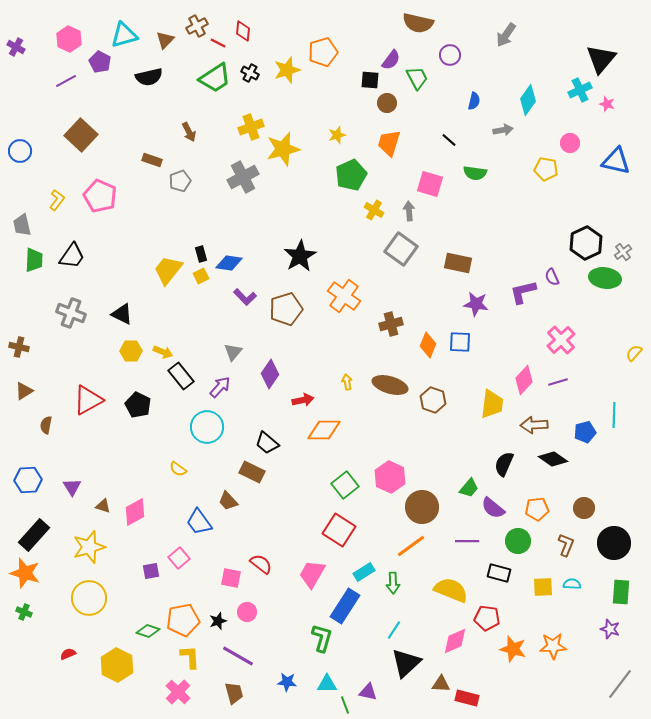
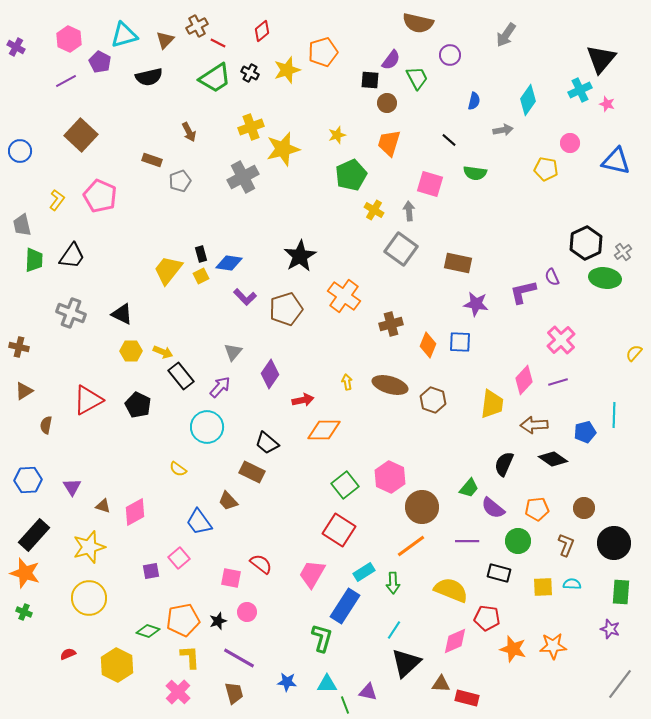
red diamond at (243, 31): moved 19 px right; rotated 45 degrees clockwise
purple line at (238, 656): moved 1 px right, 2 px down
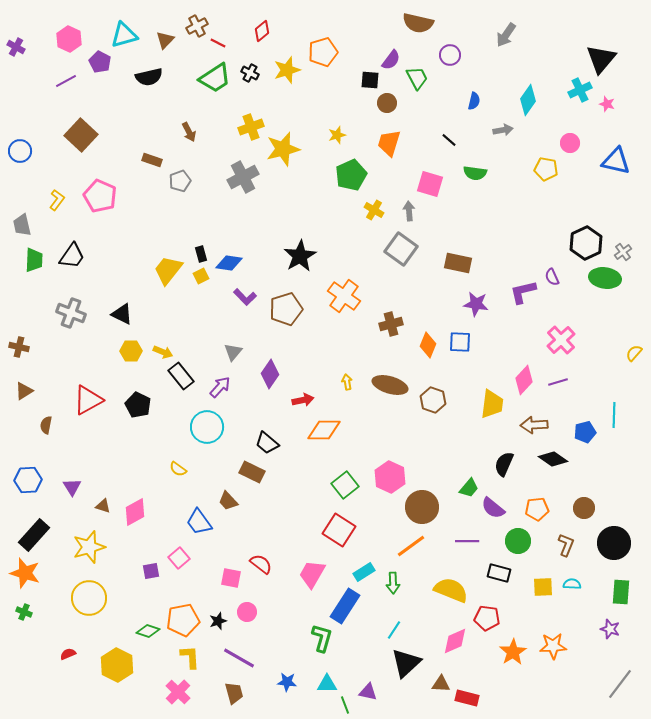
orange star at (513, 649): moved 3 px down; rotated 24 degrees clockwise
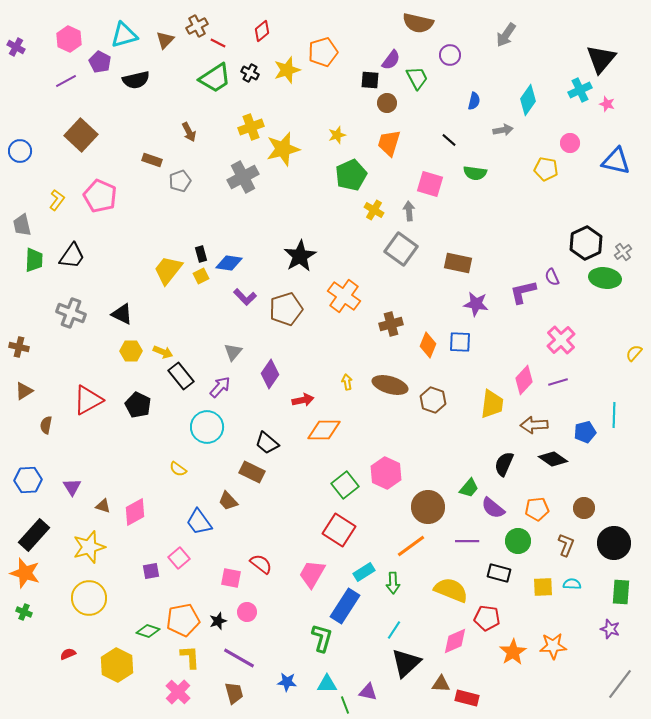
black semicircle at (149, 77): moved 13 px left, 3 px down
pink hexagon at (390, 477): moved 4 px left, 4 px up
brown circle at (422, 507): moved 6 px right
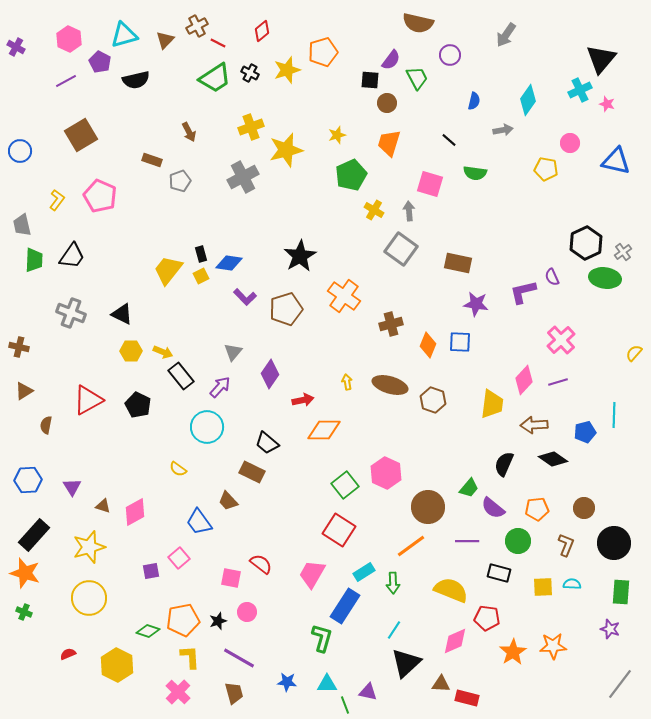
brown square at (81, 135): rotated 16 degrees clockwise
yellow star at (283, 149): moved 3 px right, 1 px down
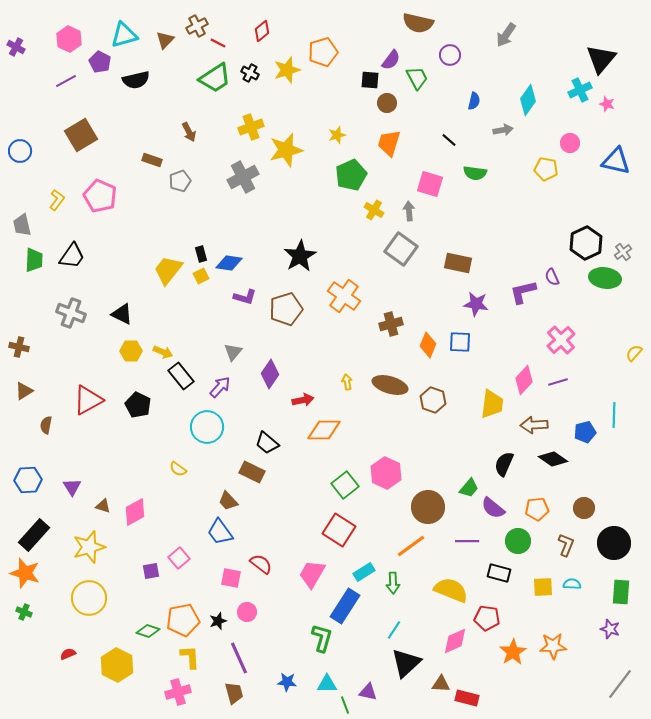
purple L-shape at (245, 297): rotated 30 degrees counterclockwise
blue trapezoid at (199, 522): moved 21 px right, 10 px down
purple line at (239, 658): rotated 36 degrees clockwise
pink cross at (178, 692): rotated 30 degrees clockwise
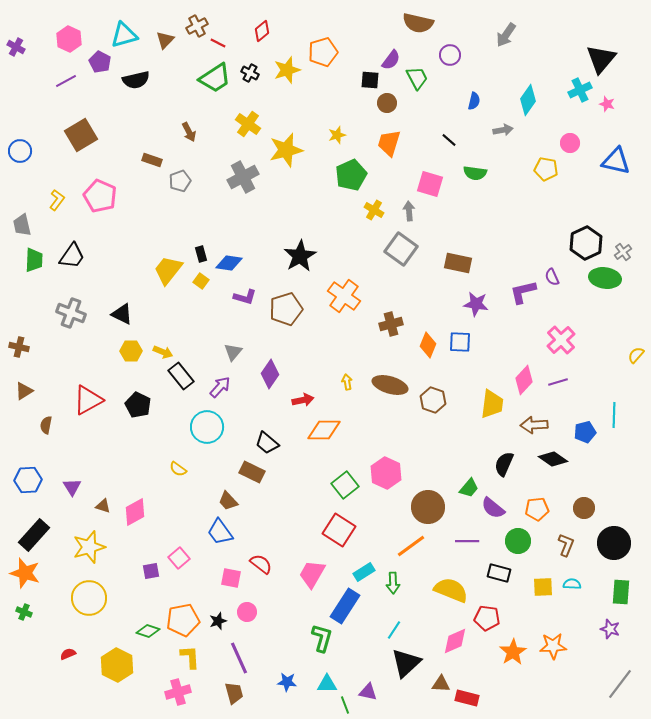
yellow cross at (251, 127): moved 3 px left, 3 px up; rotated 35 degrees counterclockwise
yellow square at (201, 276): moved 5 px down; rotated 28 degrees counterclockwise
yellow semicircle at (634, 353): moved 2 px right, 2 px down
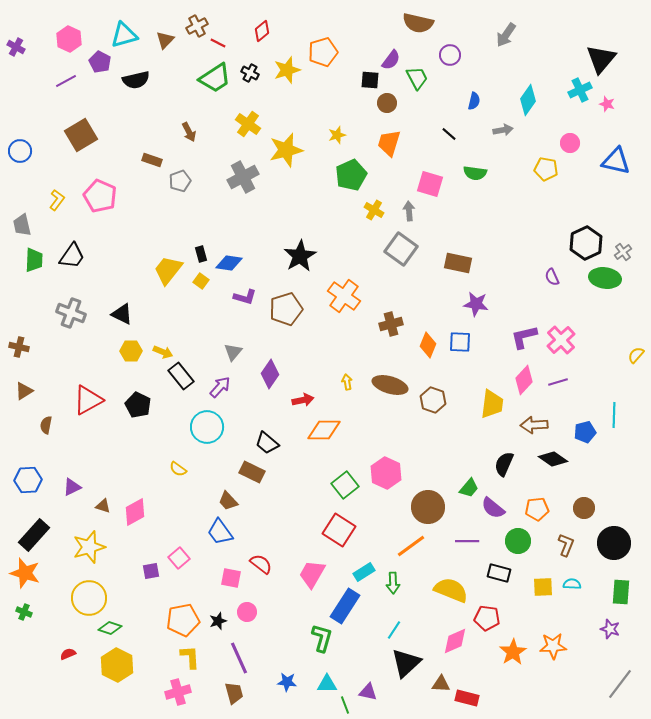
black line at (449, 140): moved 6 px up
purple L-shape at (523, 292): moved 1 px right, 45 px down
purple triangle at (72, 487): rotated 36 degrees clockwise
green diamond at (148, 631): moved 38 px left, 3 px up
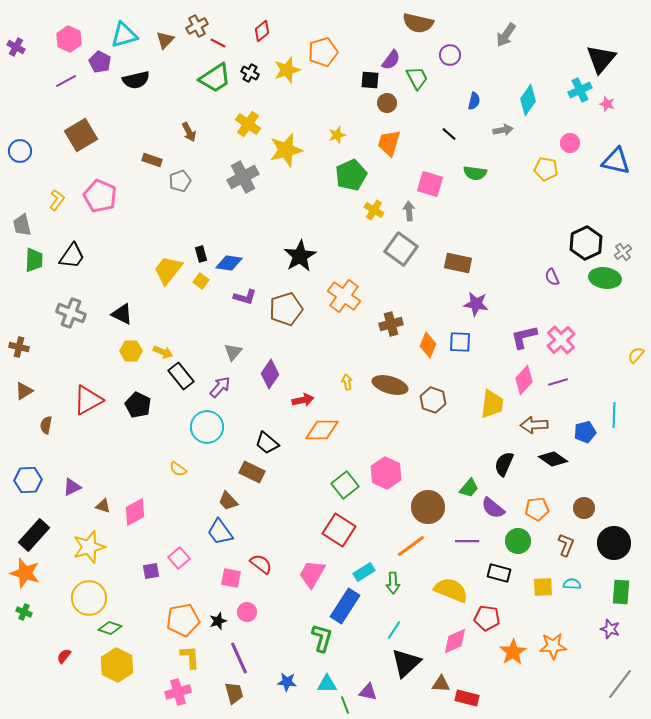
orange diamond at (324, 430): moved 2 px left
red semicircle at (68, 654): moved 4 px left, 2 px down; rotated 28 degrees counterclockwise
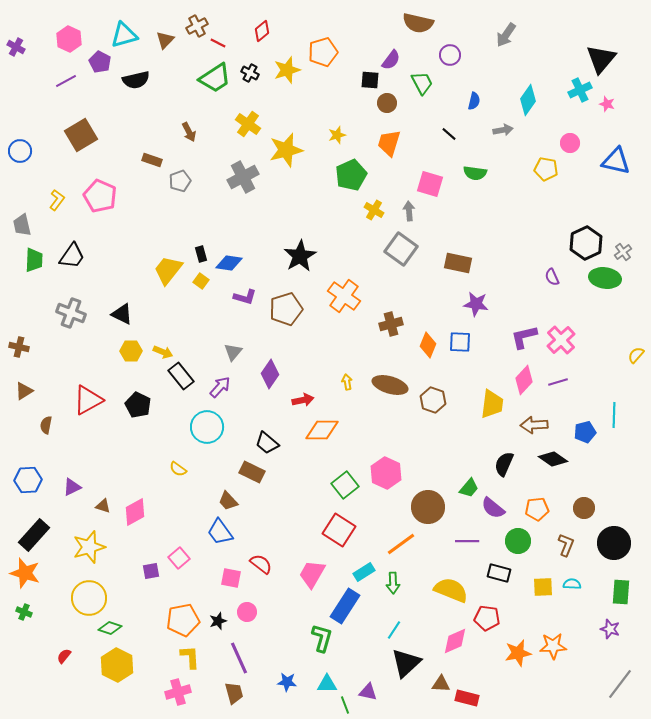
green trapezoid at (417, 78): moved 5 px right, 5 px down
orange line at (411, 546): moved 10 px left, 2 px up
orange star at (513, 652): moved 5 px right, 1 px down; rotated 20 degrees clockwise
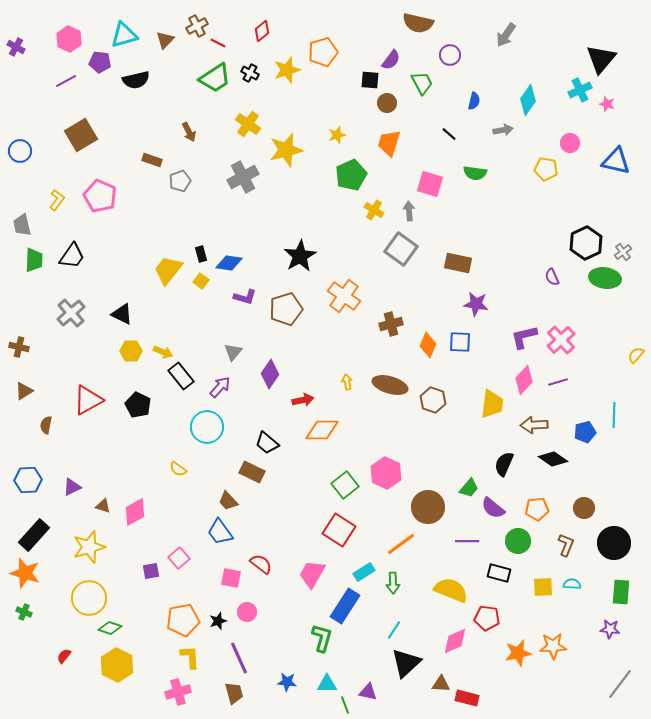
purple pentagon at (100, 62): rotated 20 degrees counterclockwise
gray cross at (71, 313): rotated 28 degrees clockwise
purple star at (610, 629): rotated 12 degrees counterclockwise
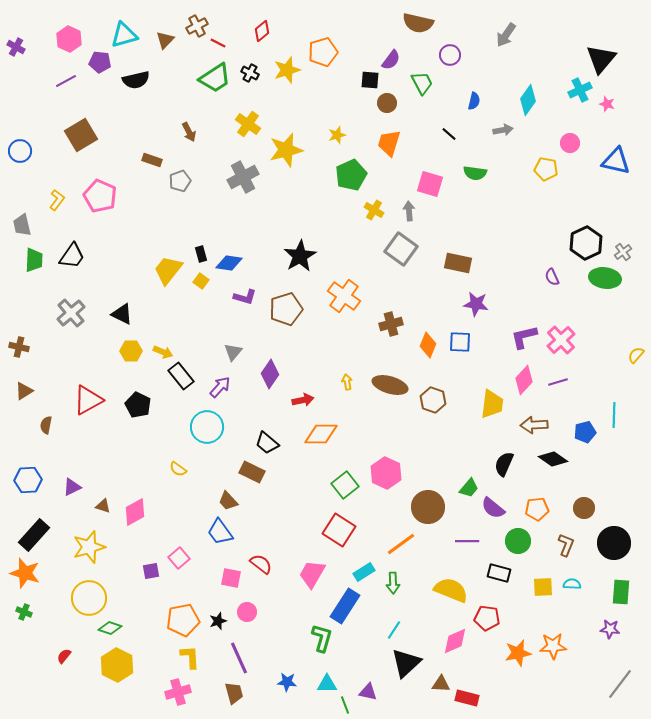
orange diamond at (322, 430): moved 1 px left, 4 px down
